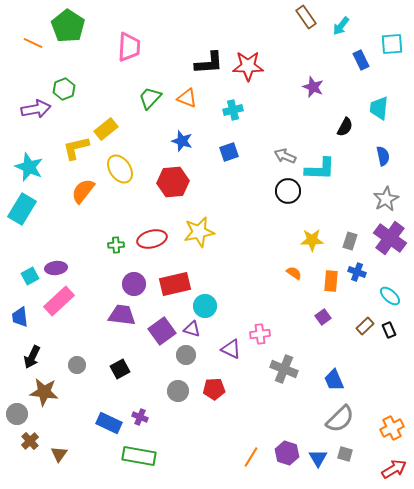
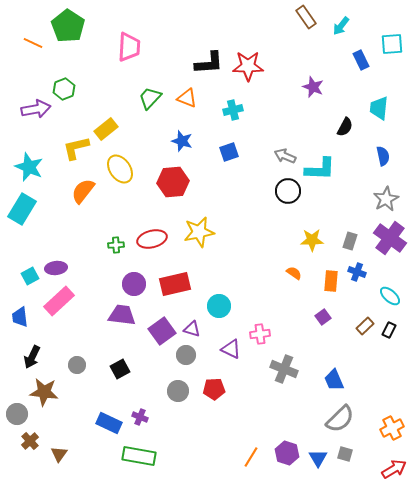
cyan circle at (205, 306): moved 14 px right
black rectangle at (389, 330): rotated 49 degrees clockwise
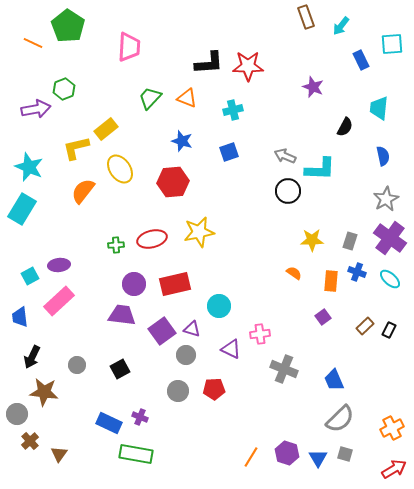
brown rectangle at (306, 17): rotated 15 degrees clockwise
purple ellipse at (56, 268): moved 3 px right, 3 px up
cyan ellipse at (390, 296): moved 17 px up
green rectangle at (139, 456): moved 3 px left, 2 px up
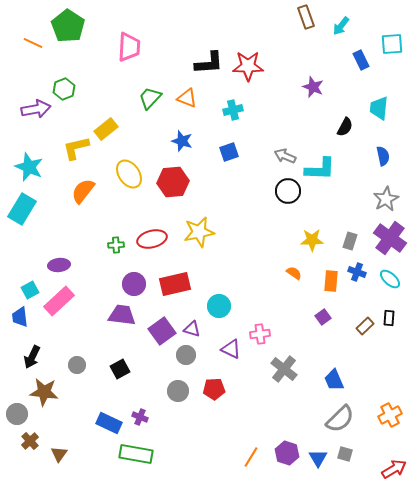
yellow ellipse at (120, 169): moved 9 px right, 5 px down
cyan square at (30, 276): moved 14 px down
black rectangle at (389, 330): moved 12 px up; rotated 21 degrees counterclockwise
gray cross at (284, 369): rotated 16 degrees clockwise
orange cross at (392, 428): moved 2 px left, 13 px up
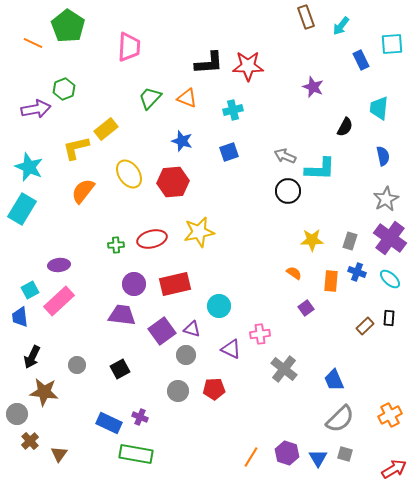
purple square at (323, 317): moved 17 px left, 9 px up
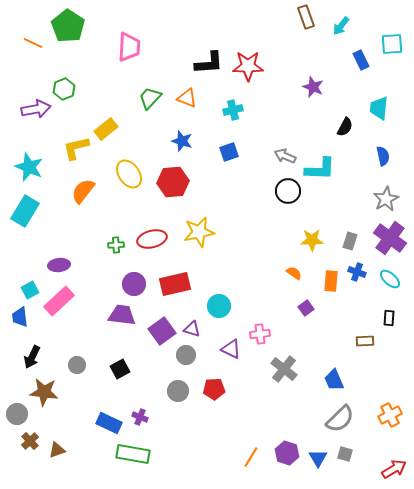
cyan rectangle at (22, 209): moved 3 px right, 2 px down
brown rectangle at (365, 326): moved 15 px down; rotated 42 degrees clockwise
brown triangle at (59, 454): moved 2 px left, 4 px up; rotated 36 degrees clockwise
green rectangle at (136, 454): moved 3 px left
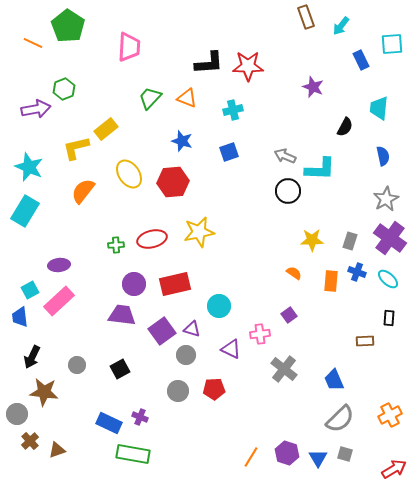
cyan ellipse at (390, 279): moved 2 px left
purple square at (306, 308): moved 17 px left, 7 px down
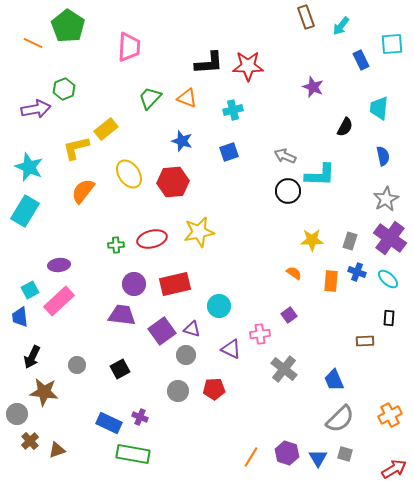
cyan L-shape at (320, 169): moved 6 px down
